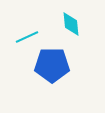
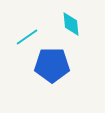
cyan line: rotated 10 degrees counterclockwise
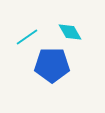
cyan diamond: moved 1 px left, 8 px down; rotated 25 degrees counterclockwise
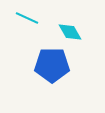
cyan line: moved 19 px up; rotated 60 degrees clockwise
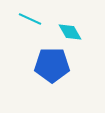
cyan line: moved 3 px right, 1 px down
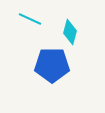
cyan diamond: rotated 45 degrees clockwise
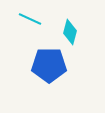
blue pentagon: moved 3 px left
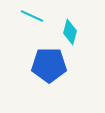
cyan line: moved 2 px right, 3 px up
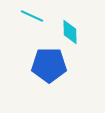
cyan diamond: rotated 15 degrees counterclockwise
